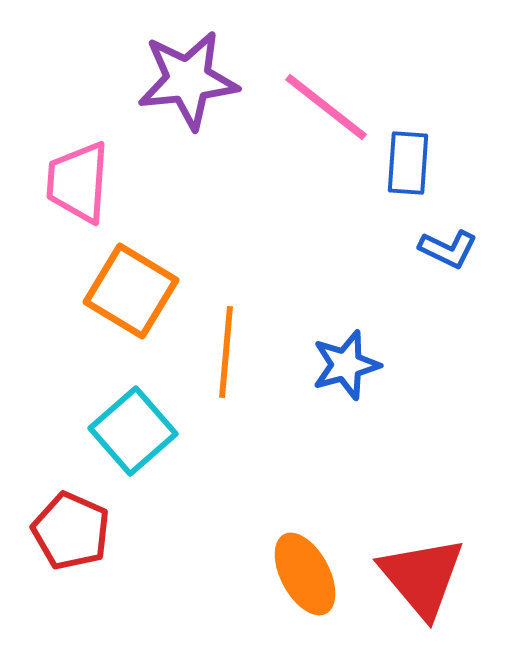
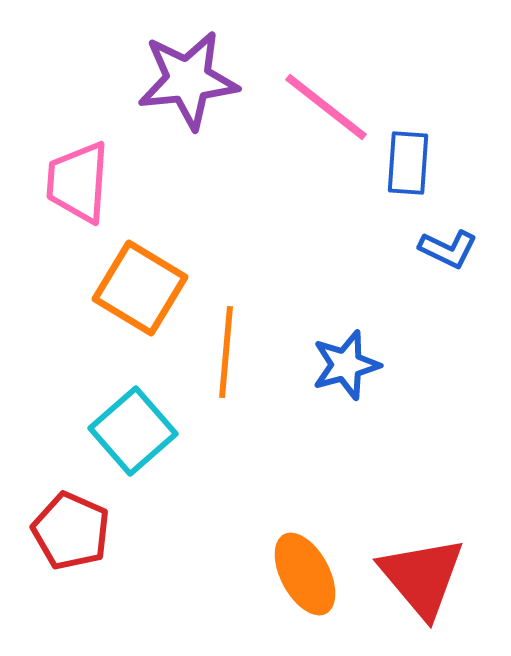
orange square: moved 9 px right, 3 px up
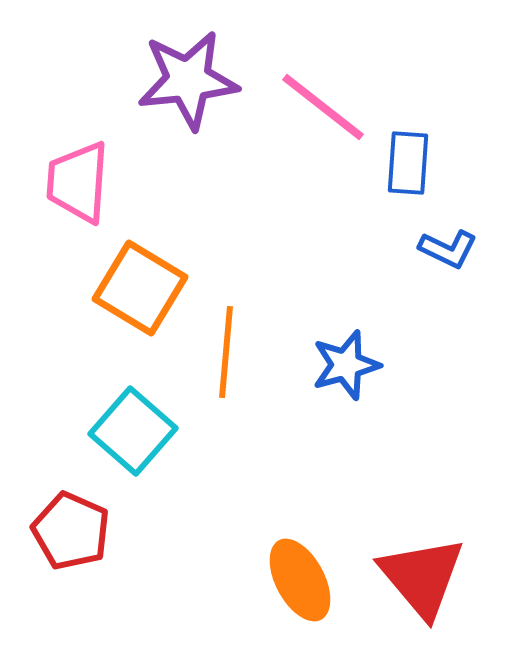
pink line: moved 3 px left
cyan square: rotated 8 degrees counterclockwise
orange ellipse: moved 5 px left, 6 px down
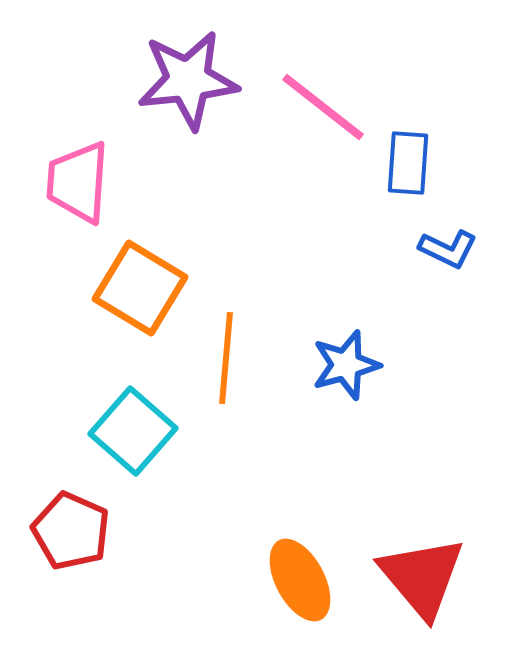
orange line: moved 6 px down
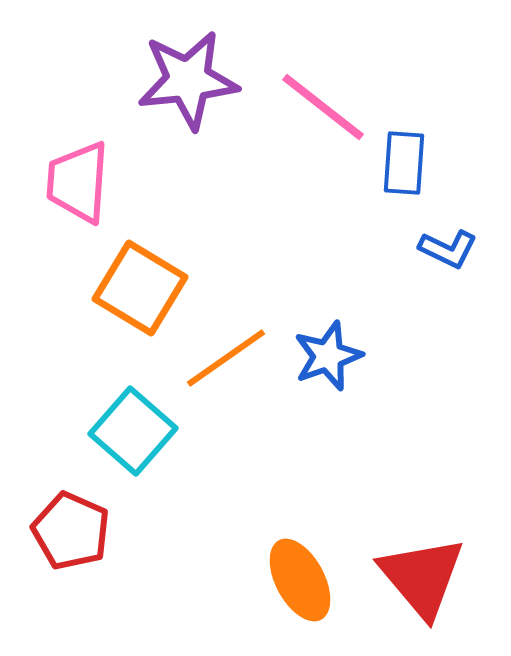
blue rectangle: moved 4 px left
orange line: rotated 50 degrees clockwise
blue star: moved 18 px left, 9 px up; rotated 4 degrees counterclockwise
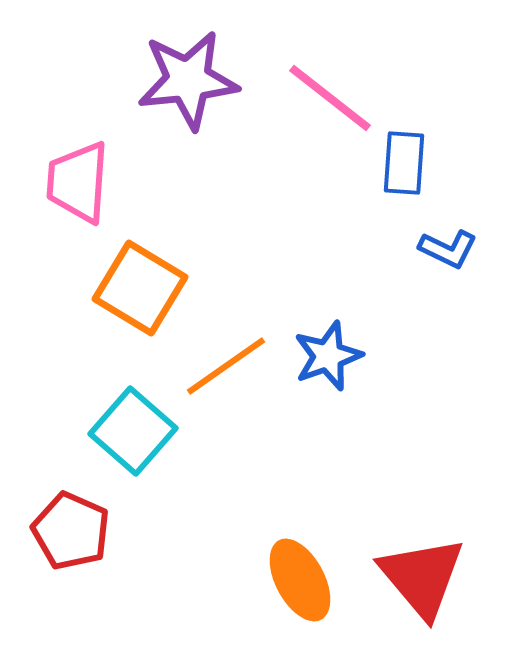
pink line: moved 7 px right, 9 px up
orange line: moved 8 px down
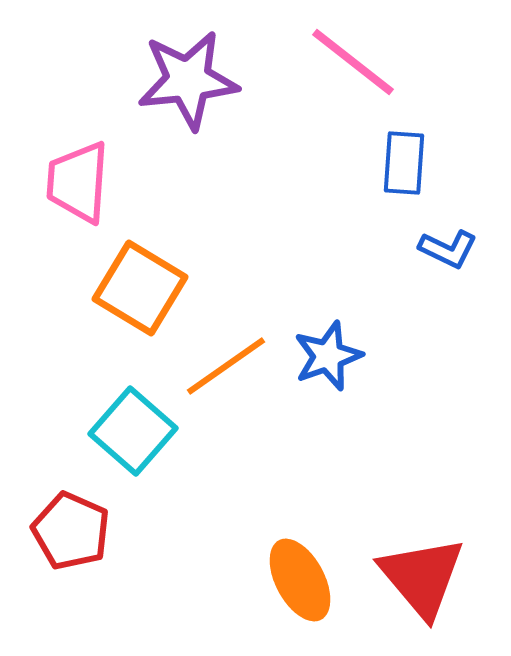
pink line: moved 23 px right, 36 px up
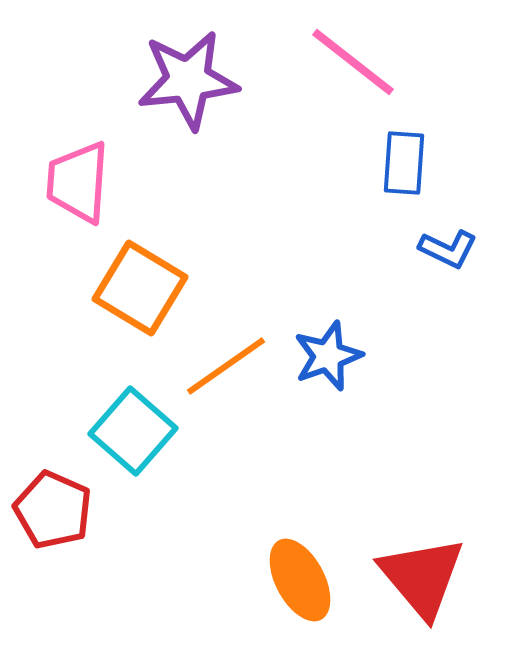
red pentagon: moved 18 px left, 21 px up
